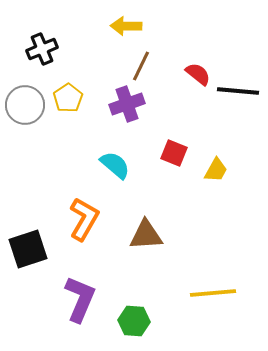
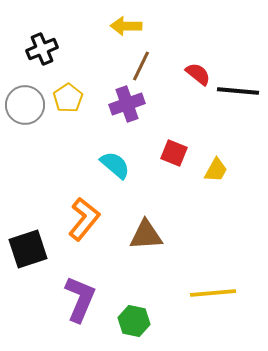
orange L-shape: rotated 9 degrees clockwise
green hexagon: rotated 8 degrees clockwise
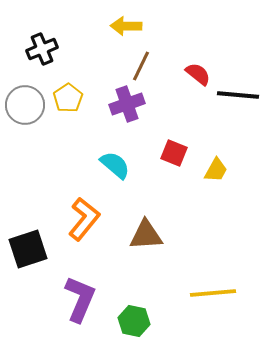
black line: moved 4 px down
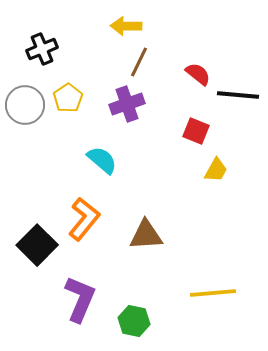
brown line: moved 2 px left, 4 px up
red square: moved 22 px right, 22 px up
cyan semicircle: moved 13 px left, 5 px up
black square: moved 9 px right, 4 px up; rotated 27 degrees counterclockwise
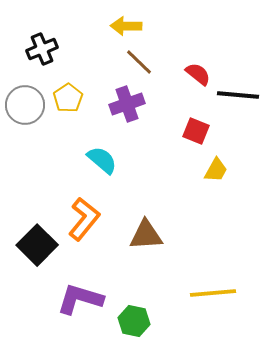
brown line: rotated 72 degrees counterclockwise
purple L-shape: rotated 96 degrees counterclockwise
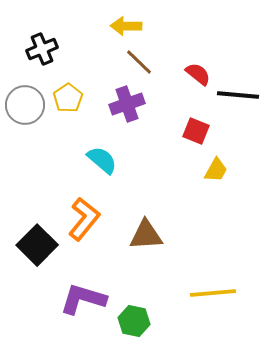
purple L-shape: moved 3 px right
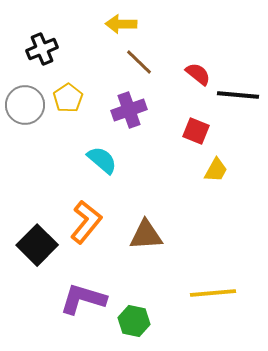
yellow arrow: moved 5 px left, 2 px up
purple cross: moved 2 px right, 6 px down
orange L-shape: moved 2 px right, 3 px down
